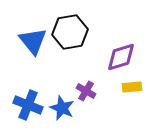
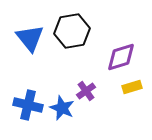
black hexagon: moved 2 px right, 1 px up
blue triangle: moved 3 px left, 3 px up
yellow rectangle: rotated 12 degrees counterclockwise
purple cross: rotated 24 degrees clockwise
blue cross: rotated 8 degrees counterclockwise
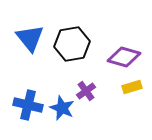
black hexagon: moved 13 px down
purple diamond: moved 3 px right; rotated 32 degrees clockwise
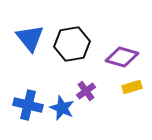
purple diamond: moved 2 px left
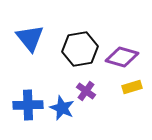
black hexagon: moved 8 px right, 5 px down
purple cross: rotated 18 degrees counterclockwise
blue cross: rotated 16 degrees counterclockwise
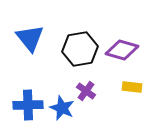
purple diamond: moved 7 px up
yellow rectangle: rotated 24 degrees clockwise
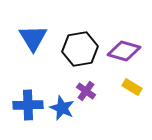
blue triangle: moved 3 px right; rotated 8 degrees clockwise
purple diamond: moved 2 px right, 1 px down
yellow rectangle: rotated 24 degrees clockwise
